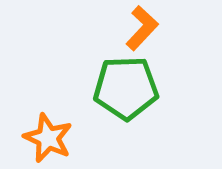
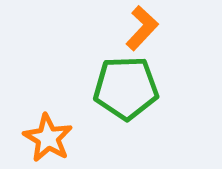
orange star: rotated 6 degrees clockwise
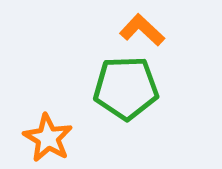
orange L-shape: moved 2 px down; rotated 90 degrees counterclockwise
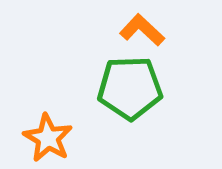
green pentagon: moved 4 px right
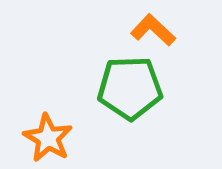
orange L-shape: moved 11 px right
